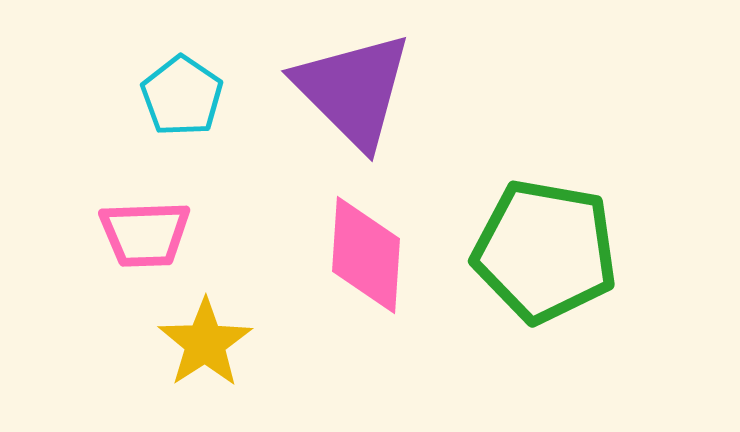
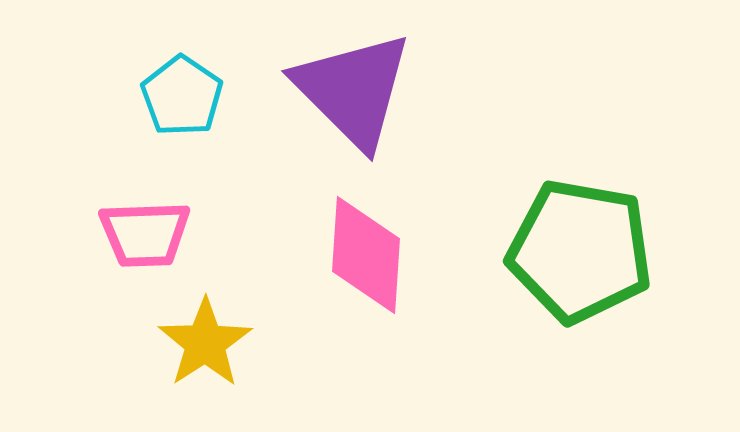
green pentagon: moved 35 px right
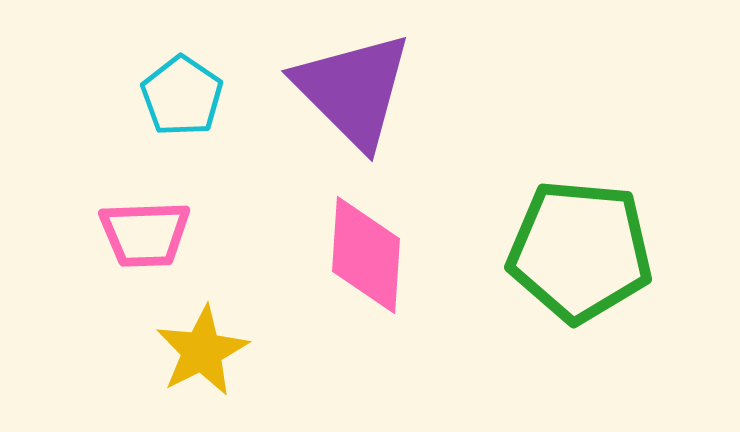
green pentagon: rotated 5 degrees counterclockwise
yellow star: moved 3 px left, 8 px down; rotated 6 degrees clockwise
